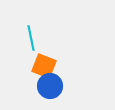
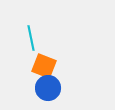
blue circle: moved 2 px left, 2 px down
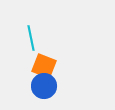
blue circle: moved 4 px left, 2 px up
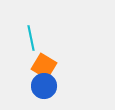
orange square: rotated 10 degrees clockwise
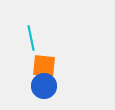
orange square: rotated 25 degrees counterclockwise
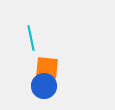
orange square: moved 3 px right, 2 px down
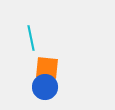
blue circle: moved 1 px right, 1 px down
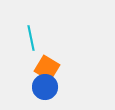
orange square: rotated 25 degrees clockwise
